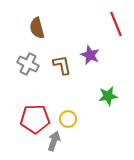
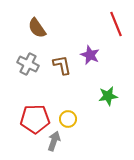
brown semicircle: rotated 20 degrees counterclockwise
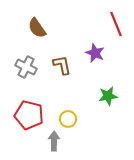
purple star: moved 5 px right, 2 px up
gray cross: moved 2 px left, 3 px down
red pentagon: moved 6 px left, 4 px up; rotated 16 degrees clockwise
gray arrow: rotated 18 degrees counterclockwise
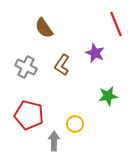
brown semicircle: moved 7 px right
brown L-shape: rotated 135 degrees counterclockwise
yellow circle: moved 7 px right, 5 px down
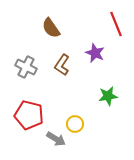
brown semicircle: moved 7 px right
gray arrow: moved 2 px right, 2 px up; rotated 120 degrees clockwise
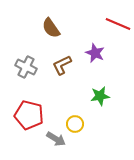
red line: moved 2 px right; rotated 45 degrees counterclockwise
brown L-shape: rotated 30 degrees clockwise
green star: moved 8 px left
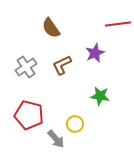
red line: rotated 30 degrees counterclockwise
purple star: rotated 24 degrees clockwise
gray cross: rotated 30 degrees clockwise
green star: rotated 18 degrees clockwise
gray arrow: rotated 18 degrees clockwise
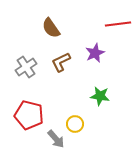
brown L-shape: moved 1 px left, 3 px up
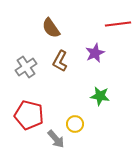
brown L-shape: moved 1 px left, 1 px up; rotated 35 degrees counterclockwise
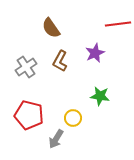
yellow circle: moved 2 px left, 6 px up
gray arrow: rotated 72 degrees clockwise
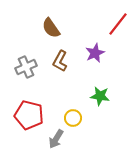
red line: rotated 45 degrees counterclockwise
gray cross: rotated 10 degrees clockwise
